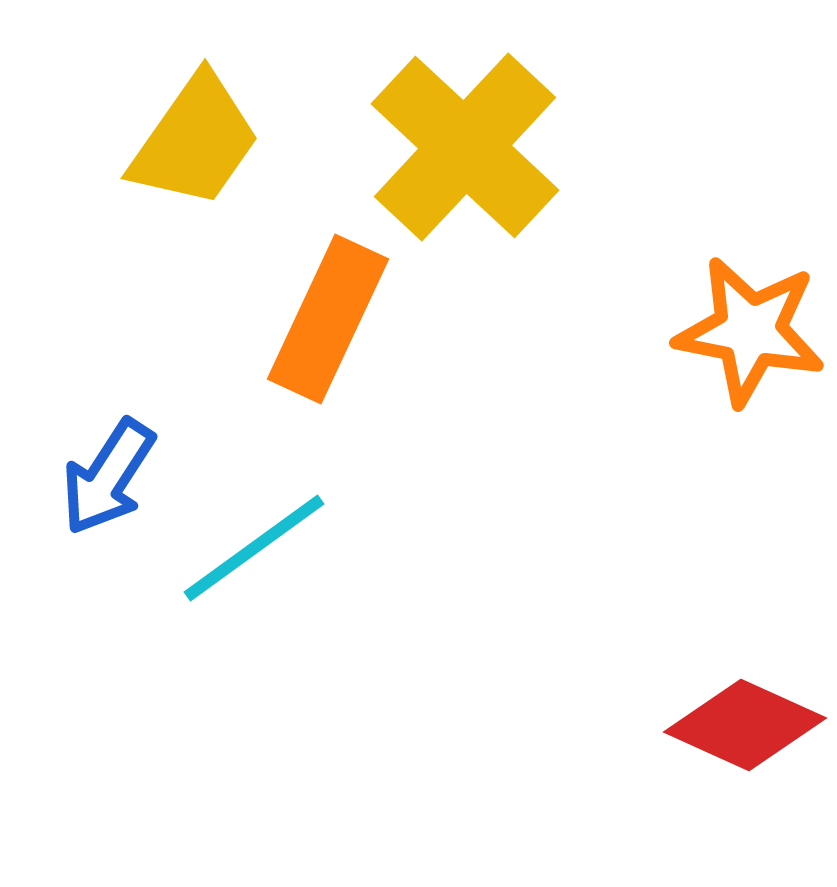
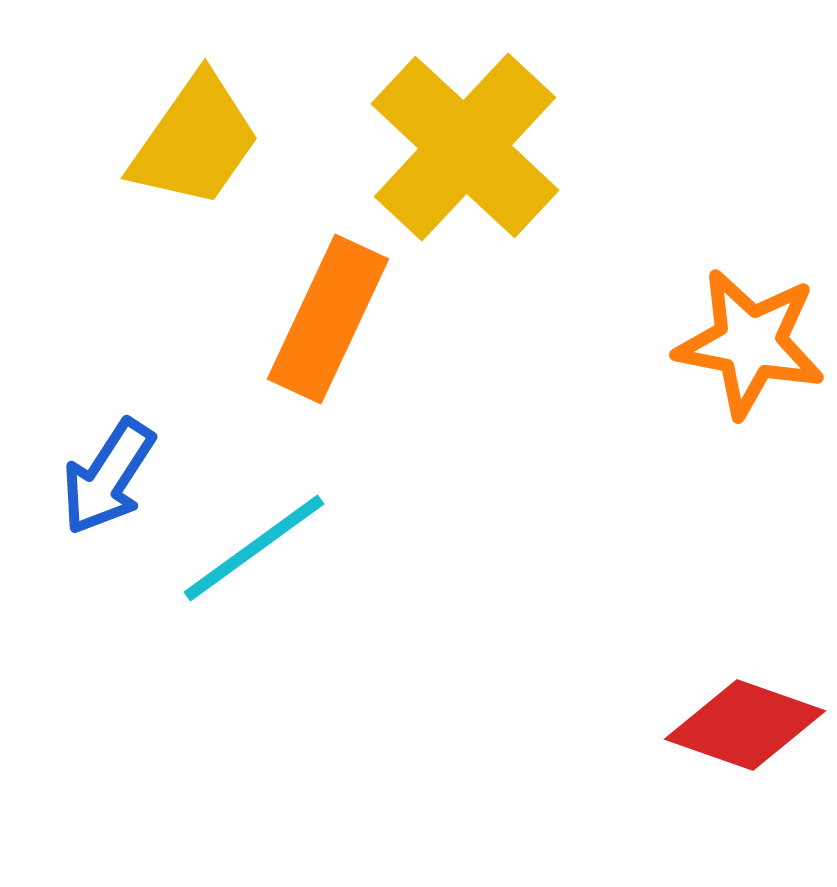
orange star: moved 12 px down
red diamond: rotated 5 degrees counterclockwise
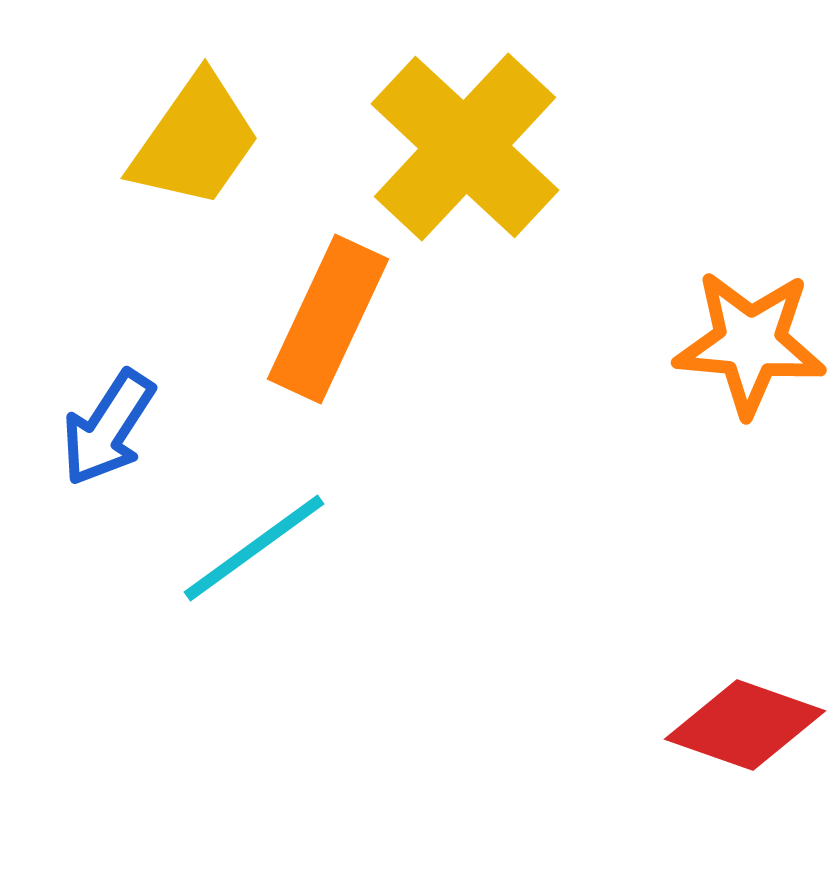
orange star: rotated 6 degrees counterclockwise
blue arrow: moved 49 px up
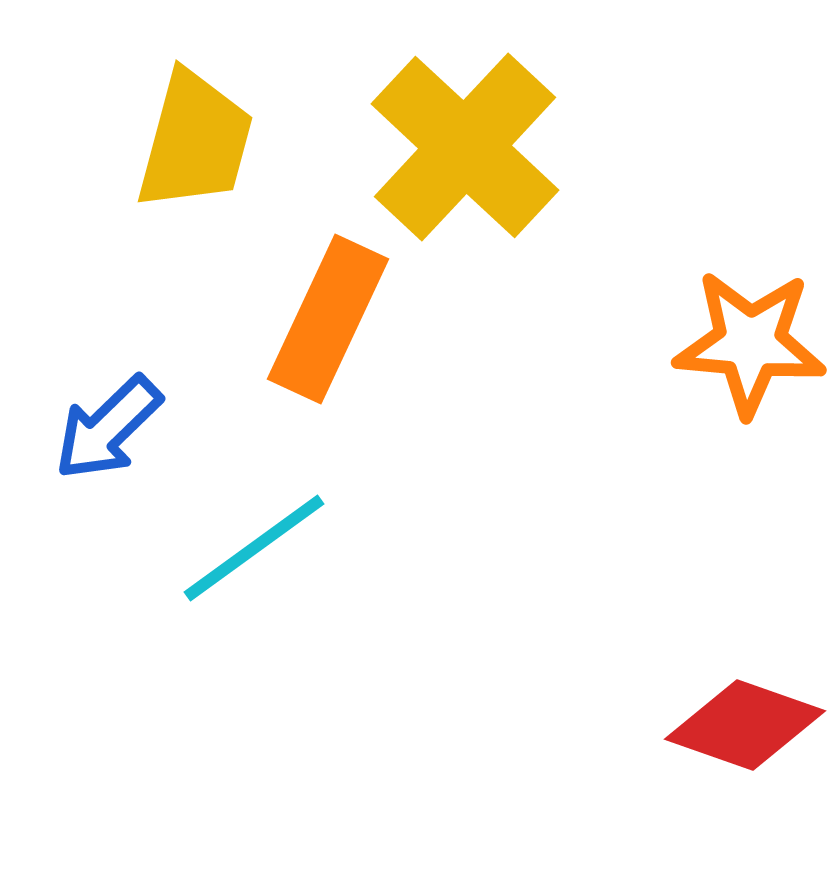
yellow trapezoid: rotated 20 degrees counterclockwise
blue arrow: rotated 13 degrees clockwise
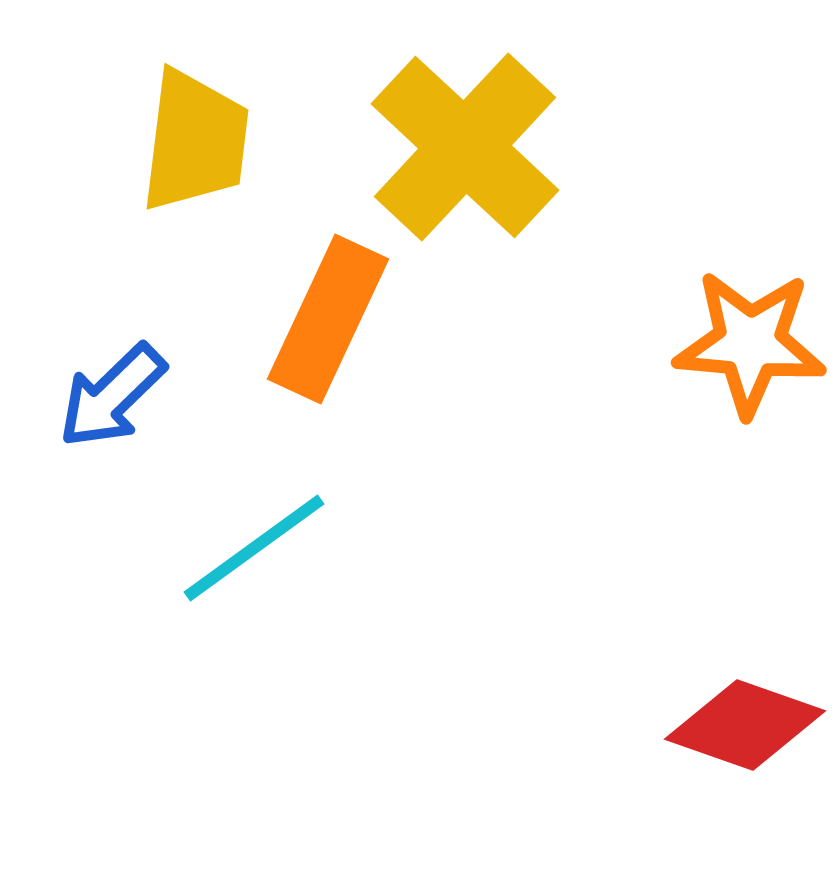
yellow trapezoid: rotated 8 degrees counterclockwise
blue arrow: moved 4 px right, 32 px up
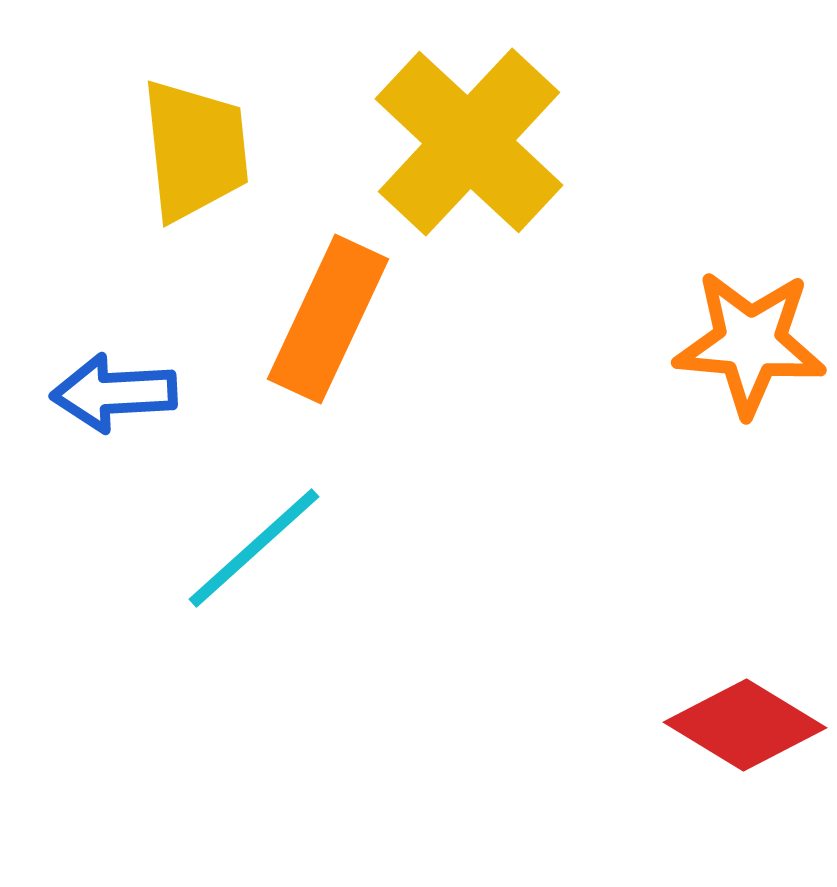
yellow trapezoid: moved 9 px down; rotated 13 degrees counterclockwise
yellow cross: moved 4 px right, 5 px up
blue arrow: moved 2 px right, 3 px up; rotated 41 degrees clockwise
cyan line: rotated 6 degrees counterclockwise
red diamond: rotated 12 degrees clockwise
